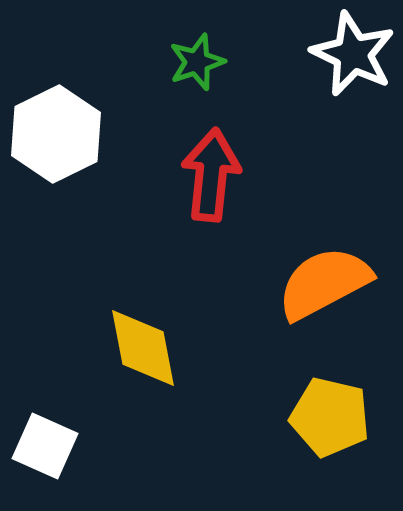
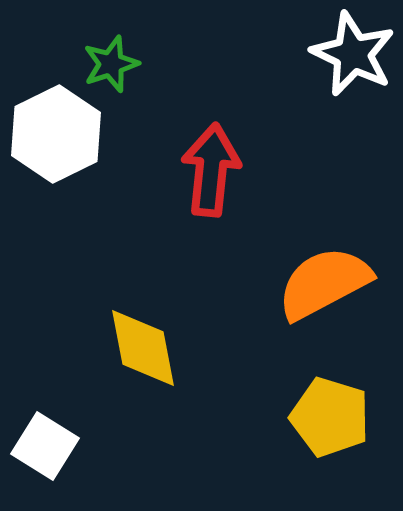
green star: moved 86 px left, 2 px down
red arrow: moved 5 px up
yellow pentagon: rotated 4 degrees clockwise
white square: rotated 8 degrees clockwise
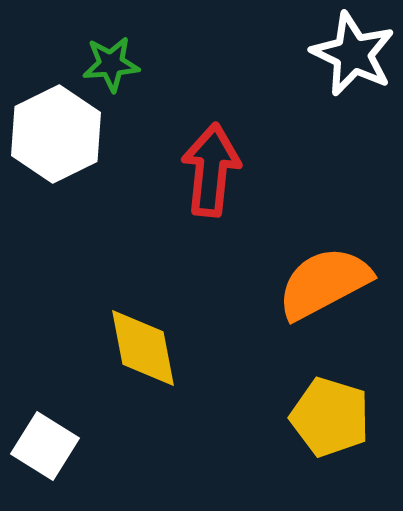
green star: rotated 14 degrees clockwise
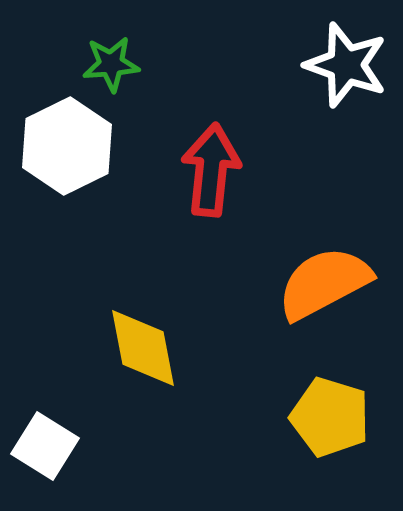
white star: moved 7 px left, 11 px down; rotated 6 degrees counterclockwise
white hexagon: moved 11 px right, 12 px down
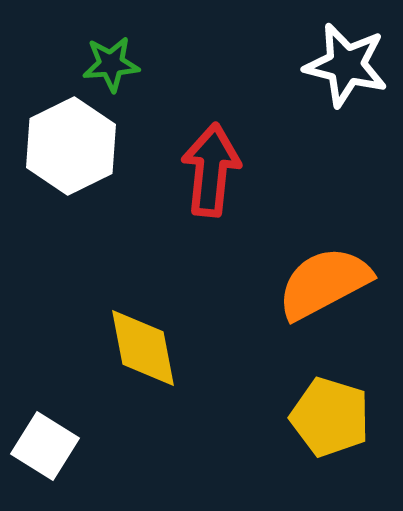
white star: rotated 6 degrees counterclockwise
white hexagon: moved 4 px right
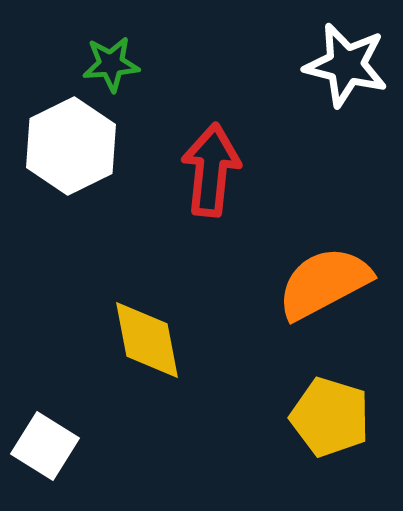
yellow diamond: moved 4 px right, 8 px up
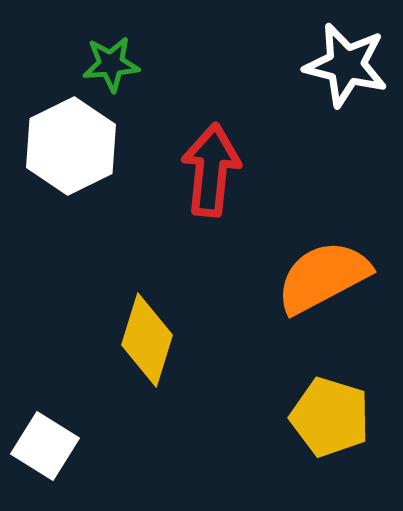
orange semicircle: moved 1 px left, 6 px up
yellow diamond: rotated 28 degrees clockwise
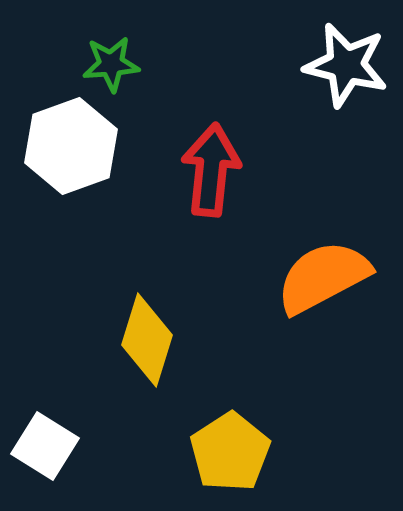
white hexagon: rotated 6 degrees clockwise
yellow pentagon: moved 100 px left, 35 px down; rotated 22 degrees clockwise
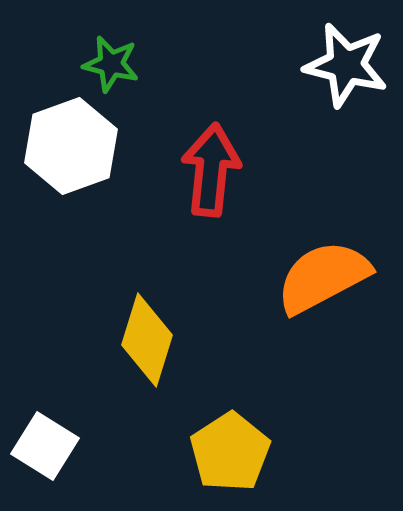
green star: rotated 18 degrees clockwise
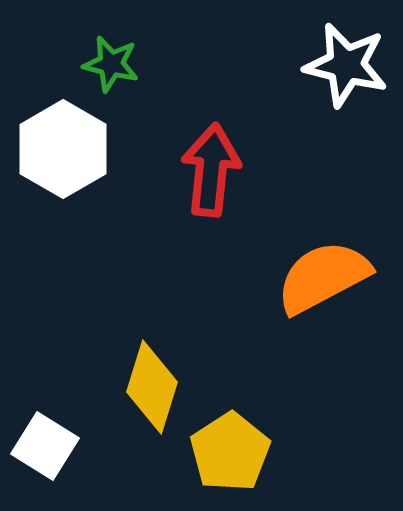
white hexagon: moved 8 px left, 3 px down; rotated 10 degrees counterclockwise
yellow diamond: moved 5 px right, 47 px down
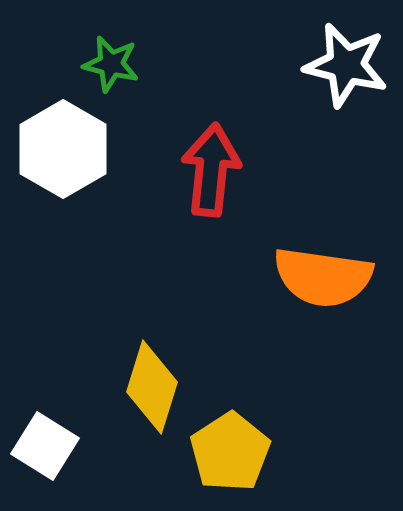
orange semicircle: rotated 144 degrees counterclockwise
